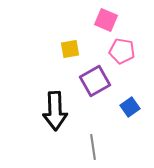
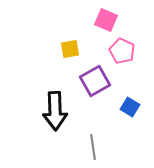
pink pentagon: rotated 15 degrees clockwise
blue square: rotated 24 degrees counterclockwise
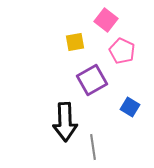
pink square: rotated 15 degrees clockwise
yellow square: moved 5 px right, 7 px up
purple square: moved 3 px left, 1 px up
black arrow: moved 10 px right, 11 px down
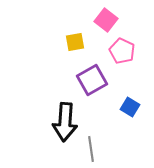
black arrow: rotated 6 degrees clockwise
gray line: moved 2 px left, 2 px down
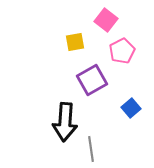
pink pentagon: rotated 20 degrees clockwise
blue square: moved 1 px right, 1 px down; rotated 18 degrees clockwise
